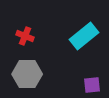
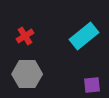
red cross: rotated 36 degrees clockwise
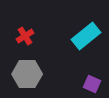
cyan rectangle: moved 2 px right
purple square: moved 1 px up; rotated 30 degrees clockwise
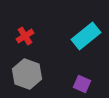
gray hexagon: rotated 20 degrees clockwise
purple square: moved 10 px left
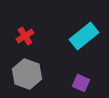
cyan rectangle: moved 2 px left
purple square: moved 1 px left, 1 px up
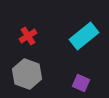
red cross: moved 3 px right
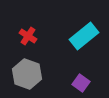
red cross: rotated 24 degrees counterclockwise
purple square: rotated 12 degrees clockwise
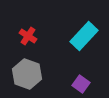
cyan rectangle: rotated 8 degrees counterclockwise
purple square: moved 1 px down
